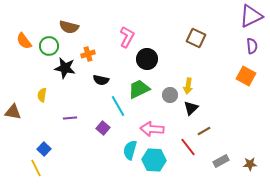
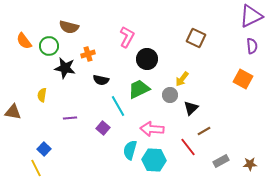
orange square: moved 3 px left, 3 px down
yellow arrow: moved 6 px left, 7 px up; rotated 28 degrees clockwise
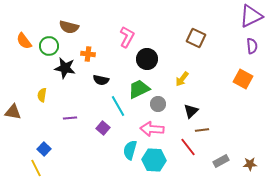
orange cross: rotated 24 degrees clockwise
gray circle: moved 12 px left, 9 px down
black triangle: moved 3 px down
brown line: moved 2 px left, 1 px up; rotated 24 degrees clockwise
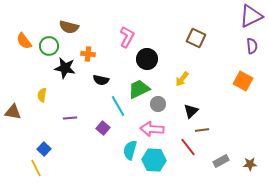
orange square: moved 2 px down
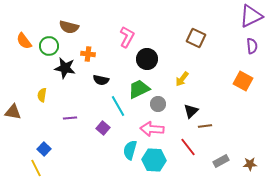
brown line: moved 3 px right, 4 px up
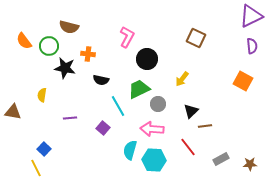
gray rectangle: moved 2 px up
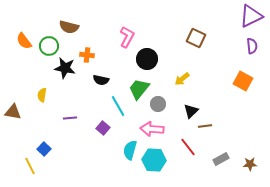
orange cross: moved 1 px left, 1 px down
yellow arrow: rotated 14 degrees clockwise
green trapezoid: rotated 25 degrees counterclockwise
yellow line: moved 6 px left, 2 px up
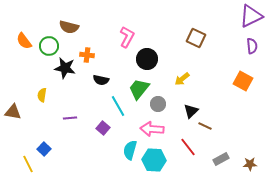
brown line: rotated 32 degrees clockwise
yellow line: moved 2 px left, 2 px up
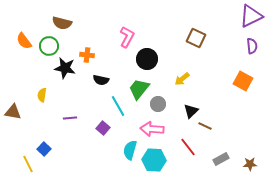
brown semicircle: moved 7 px left, 4 px up
